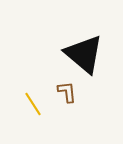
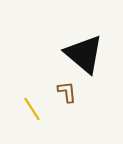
yellow line: moved 1 px left, 5 px down
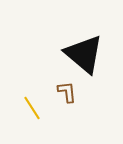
yellow line: moved 1 px up
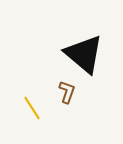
brown L-shape: rotated 25 degrees clockwise
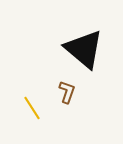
black triangle: moved 5 px up
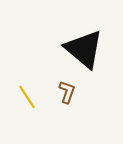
yellow line: moved 5 px left, 11 px up
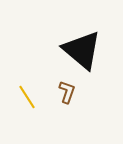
black triangle: moved 2 px left, 1 px down
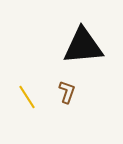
black triangle: moved 1 px right, 4 px up; rotated 45 degrees counterclockwise
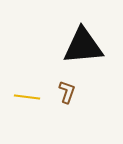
yellow line: rotated 50 degrees counterclockwise
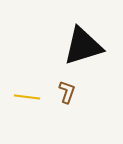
black triangle: rotated 12 degrees counterclockwise
